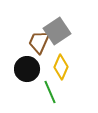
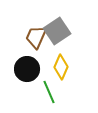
brown trapezoid: moved 3 px left, 5 px up
green line: moved 1 px left
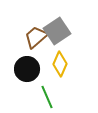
brown trapezoid: rotated 25 degrees clockwise
yellow diamond: moved 1 px left, 3 px up
green line: moved 2 px left, 5 px down
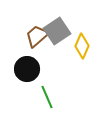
brown trapezoid: moved 1 px right, 1 px up
yellow diamond: moved 22 px right, 18 px up
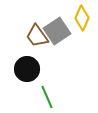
brown trapezoid: rotated 85 degrees counterclockwise
yellow diamond: moved 28 px up
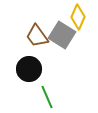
yellow diamond: moved 4 px left, 1 px up
gray square: moved 5 px right, 4 px down; rotated 24 degrees counterclockwise
black circle: moved 2 px right
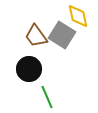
yellow diamond: moved 1 px up; rotated 35 degrees counterclockwise
brown trapezoid: moved 1 px left
